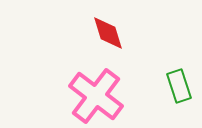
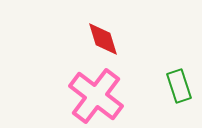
red diamond: moved 5 px left, 6 px down
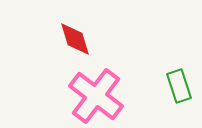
red diamond: moved 28 px left
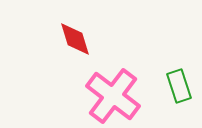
pink cross: moved 17 px right
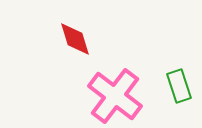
pink cross: moved 2 px right
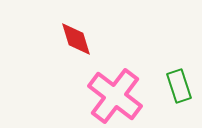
red diamond: moved 1 px right
